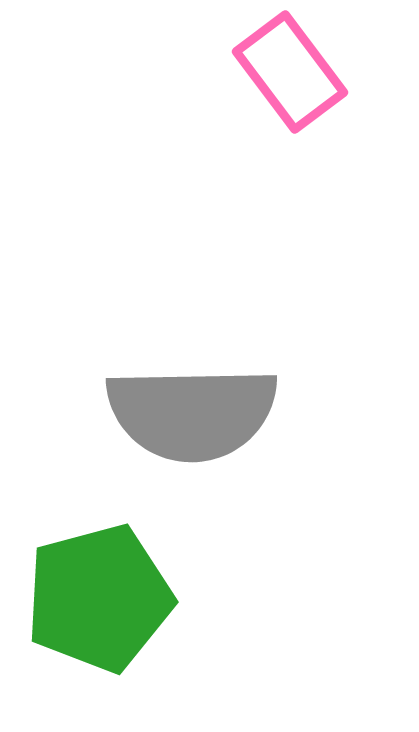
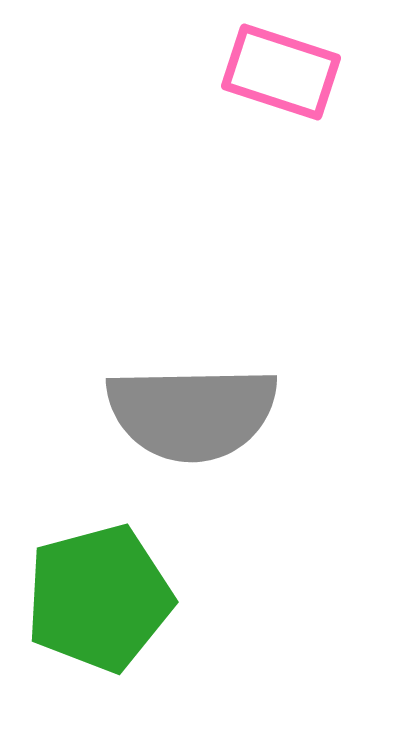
pink rectangle: moved 9 px left; rotated 35 degrees counterclockwise
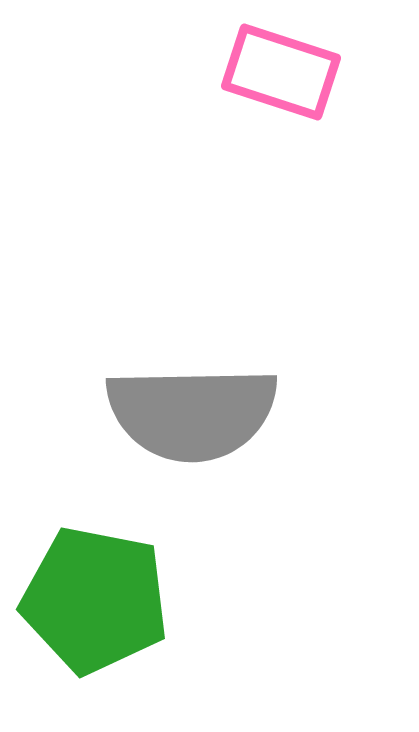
green pentagon: moved 4 px left, 2 px down; rotated 26 degrees clockwise
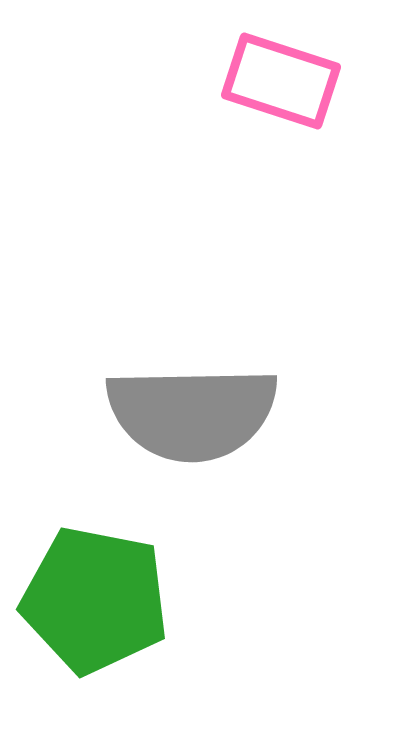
pink rectangle: moved 9 px down
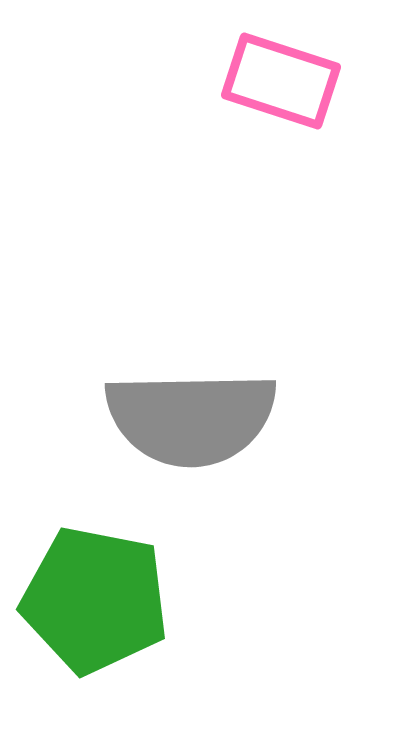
gray semicircle: moved 1 px left, 5 px down
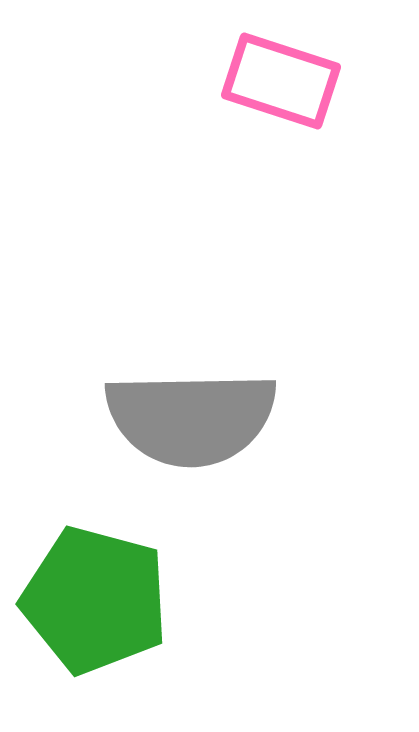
green pentagon: rotated 4 degrees clockwise
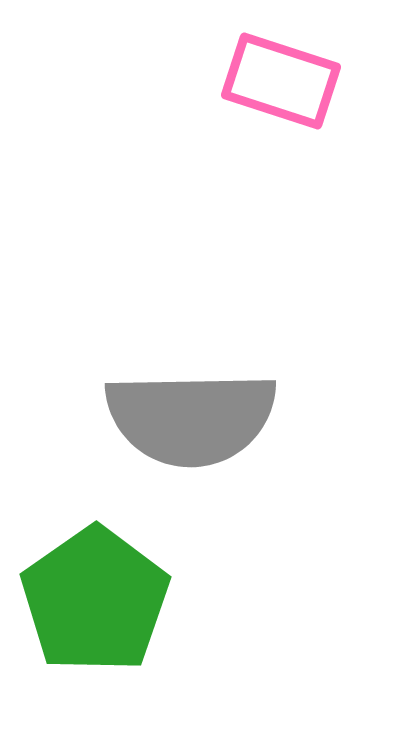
green pentagon: rotated 22 degrees clockwise
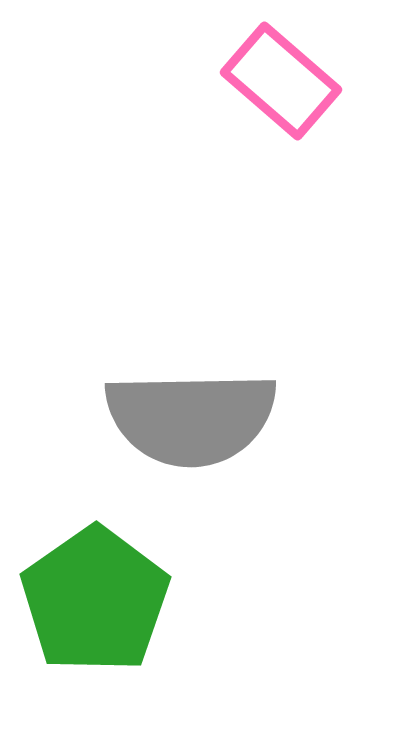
pink rectangle: rotated 23 degrees clockwise
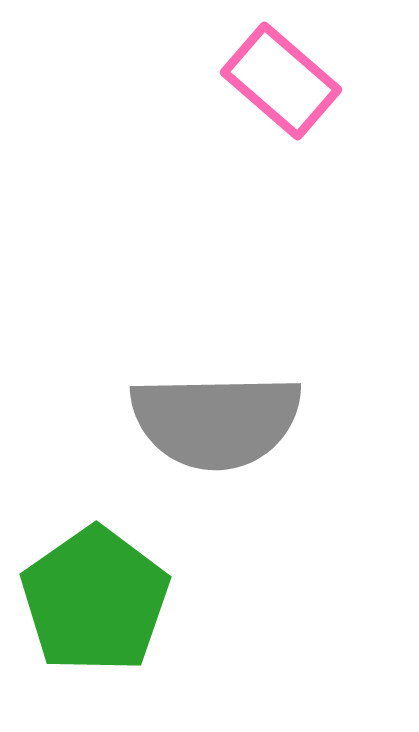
gray semicircle: moved 25 px right, 3 px down
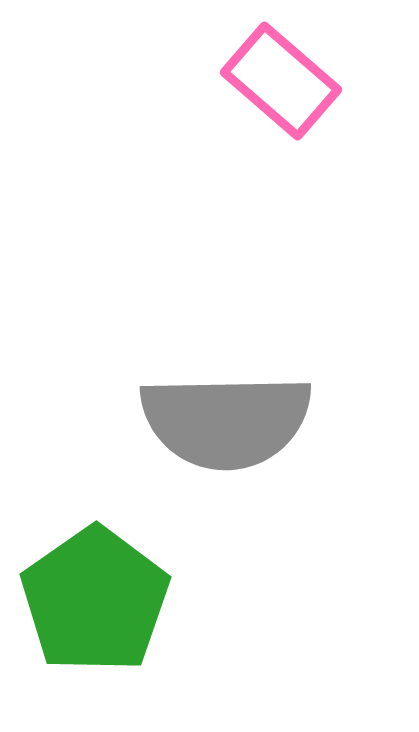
gray semicircle: moved 10 px right
